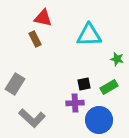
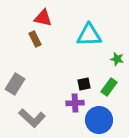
green rectangle: rotated 24 degrees counterclockwise
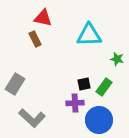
green rectangle: moved 5 px left
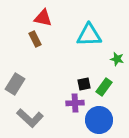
gray L-shape: moved 2 px left
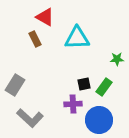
red triangle: moved 2 px right, 1 px up; rotated 18 degrees clockwise
cyan triangle: moved 12 px left, 3 px down
green star: rotated 16 degrees counterclockwise
gray rectangle: moved 1 px down
purple cross: moved 2 px left, 1 px down
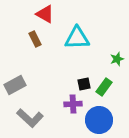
red triangle: moved 3 px up
green star: rotated 16 degrees counterclockwise
gray rectangle: rotated 30 degrees clockwise
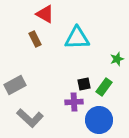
purple cross: moved 1 px right, 2 px up
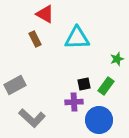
green rectangle: moved 2 px right, 1 px up
gray L-shape: moved 2 px right
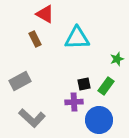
gray rectangle: moved 5 px right, 4 px up
